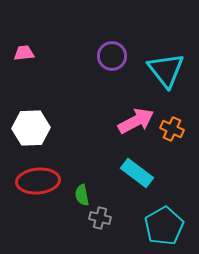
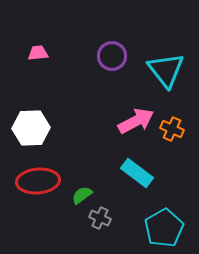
pink trapezoid: moved 14 px right
green semicircle: rotated 65 degrees clockwise
gray cross: rotated 10 degrees clockwise
cyan pentagon: moved 2 px down
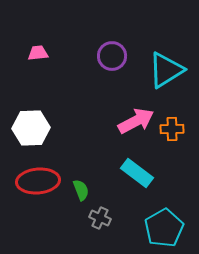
cyan triangle: rotated 36 degrees clockwise
orange cross: rotated 25 degrees counterclockwise
green semicircle: moved 1 px left, 5 px up; rotated 105 degrees clockwise
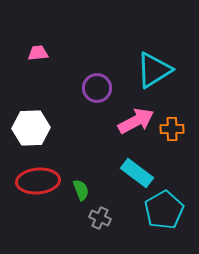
purple circle: moved 15 px left, 32 px down
cyan triangle: moved 12 px left
cyan pentagon: moved 18 px up
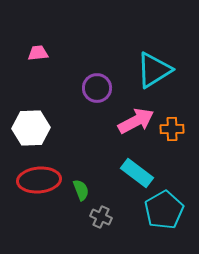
red ellipse: moved 1 px right, 1 px up
gray cross: moved 1 px right, 1 px up
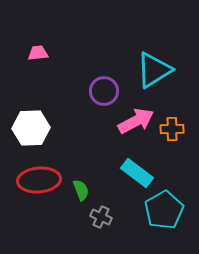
purple circle: moved 7 px right, 3 px down
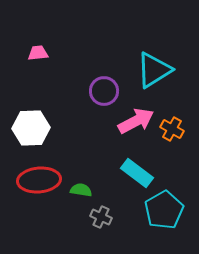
orange cross: rotated 30 degrees clockwise
green semicircle: rotated 60 degrees counterclockwise
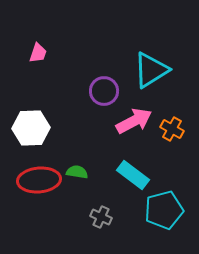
pink trapezoid: rotated 115 degrees clockwise
cyan triangle: moved 3 px left
pink arrow: moved 2 px left
cyan rectangle: moved 4 px left, 2 px down
green semicircle: moved 4 px left, 18 px up
cyan pentagon: rotated 15 degrees clockwise
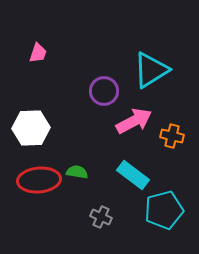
orange cross: moved 7 px down; rotated 15 degrees counterclockwise
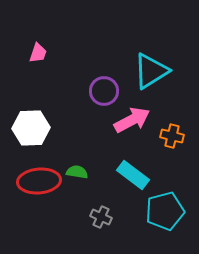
cyan triangle: moved 1 px down
pink arrow: moved 2 px left, 1 px up
red ellipse: moved 1 px down
cyan pentagon: moved 1 px right, 1 px down
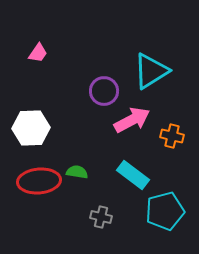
pink trapezoid: rotated 15 degrees clockwise
gray cross: rotated 10 degrees counterclockwise
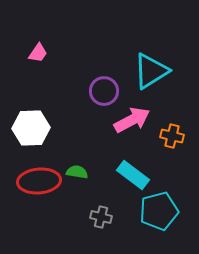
cyan pentagon: moved 6 px left
